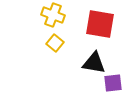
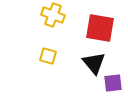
red square: moved 4 px down
yellow square: moved 7 px left, 13 px down; rotated 24 degrees counterclockwise
black triangle: rotated 40 degrees clockwise
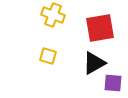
red square: rotated 20 degrees counterclockwise
black triangle: rotated 40 degrees clockwise
purple square: rotated 12 degrees clockwise
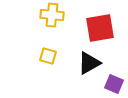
yellow cross: moved 1 px left; rotated 15 degrees counterclockwise
black triangle: moved 5 px left
purple square: moved 1 px right, 1 px down; rotated 18 degrees clockwise
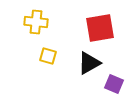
yellow cross: moved 16 px left, 7 px down
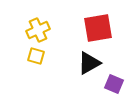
yellow cross: moved 2 px right, 8 px down; rotated 30 degrees counterclockwise
red square: moved 2 px left
yellow square: moved 12 px left
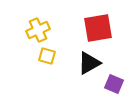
yellow square: moved 11 px right
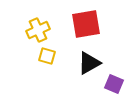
red square: moved 12 px left, 4 px up
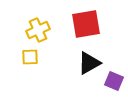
yellow square: moved 17 px left, 1 px down; rotated 18 degrees counterclockwise
purple square: moved 3 px up
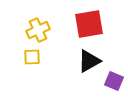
red square: moved 3 px right
yellow square: moved 2 px right
black triangle: moved 2 px up
